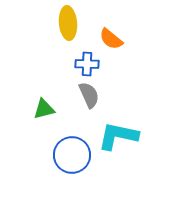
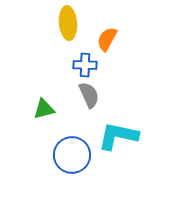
orange semicircle: moved 4 px left; rotated 80 degrees clockwise
blue cross: moved 2 px left, 1 px down
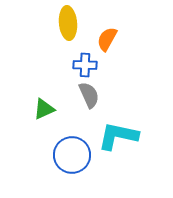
green triangle: rotated 10 degrees counterclockwise
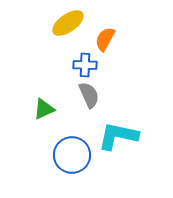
yellow ellipse: rotated 60 degrees clockwise
orange semicircle: moved 2 px left
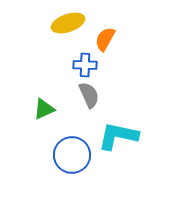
yellow ellipse: rotated 16 degrees clockwise
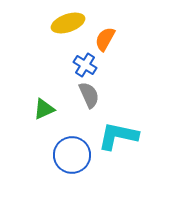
blue cross: rotated 30 degrees clockwise
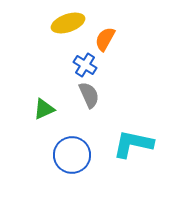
cyan L-shape: moved 15 px right, 8 px down
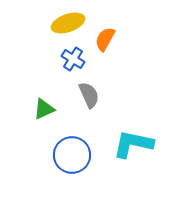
blue cross: moved 12 px left, 6 px up
